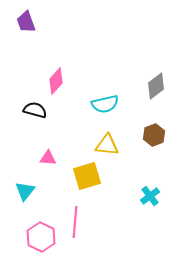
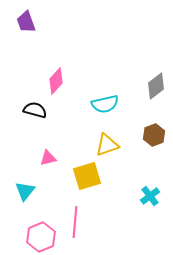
yellow triangle: rotated 25 degrees counterclockwise
pink triangle: rotated 18 degrees counterclockwise
pink hexagon: rotated 12 degrees clockwise
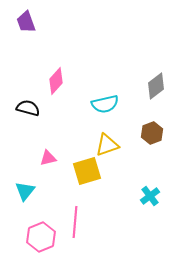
black semicircle: moved 7 px left, 2 px up
brown hexagon: moved 2 px left, 2 px up
yellow square: moved 5 px up
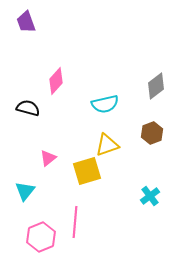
pink triangle: rotated 24 degrees counterclockwise
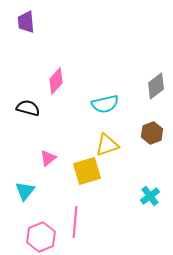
purple trapezoid: rotated 15 degrees clockwise
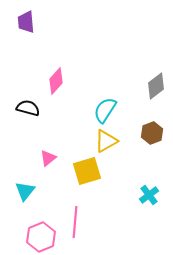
cyan semicircle: moved 6 px down; rotated 136 degrees clockwise
yellow triangle: moved 1 px left, 4 px up; rotated 10 degrees counterclockwise
cyan cross: moved 1 px left, 1 px up
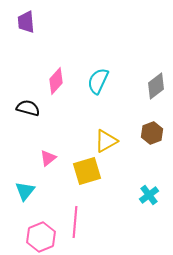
cyan semicircle: moved 7 px left, 29 px up; rotated 8 degrees counterclockwise
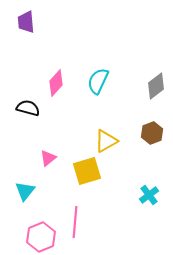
pink diamond: moved 2 px down
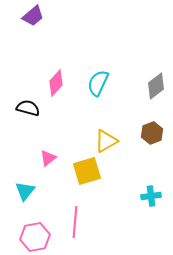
purple trapezoid: moved 7 px right, 6 px up; rotated 125 degrees counterclockwise
cyan semicircle: moved 2 px down
cyan cross: moved 2 px right, 1 px down; rotated 30 degrees clockwise
pink hexagon: moved 6 px left; rotated 12 degrees clockwise
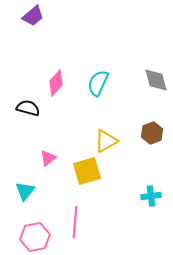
gray diamond: moved 6 px up; rotated 68 degrees counterclockwise
